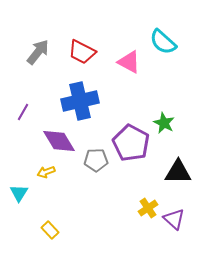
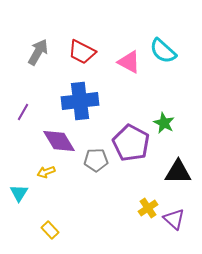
cyan semicircle: moved 9 px down
gray arrow: rotated 8 degrees counterclockwise
blue cross: rotated 6 degrees clockwise
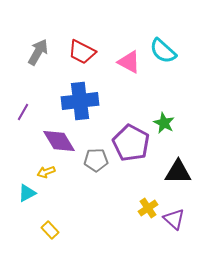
cyan triangle: moved 8 px right; rotated 30 degrees clockwise
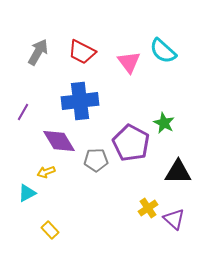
pink triangle: rotated 25 degrees clockwise
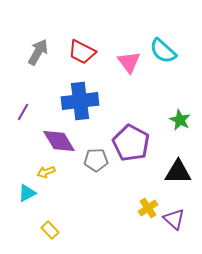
green star: moved 16 px right, 3 px up
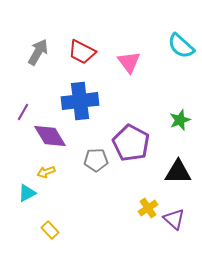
cyan semicircle: moved 18 px right, 5 px up
green star: rotated 25 degrees clockwise
purple diamond: moved 9 px left, 5 px up
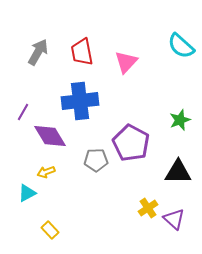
red trapezoid: rotated 52 degrees clockwise
pink triangle: moved 3 px left; rotated 20 degrees clockwise
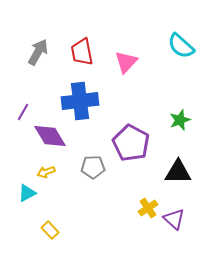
gray pentagon: moved 3 px left, 7 px down
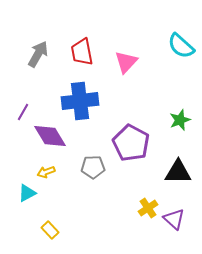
gray arrow: moved 2 px down
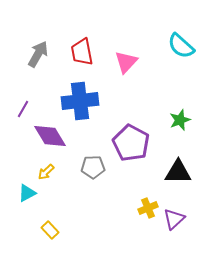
purple line: moved 3 px up
yellow arrow: rotated 24 degrees counterclockwise
yellow cross: rotated 12 degrees clockwise
purple triangle: rotated 35 degrees clockwise
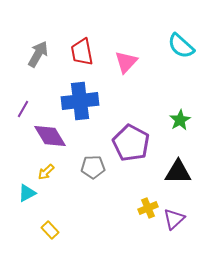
green star: rotated 10 degrees counterclockwise
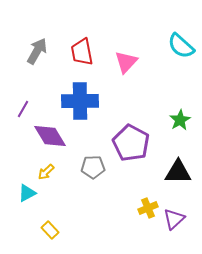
gray arrow: moved 1 px left, 3 px up
blue cross: rotated 6 degrees clockwise
